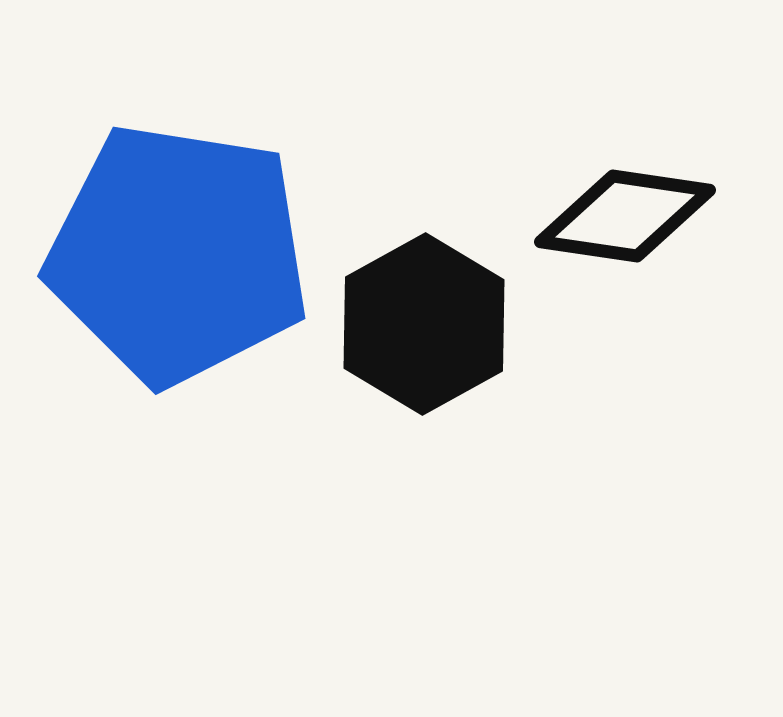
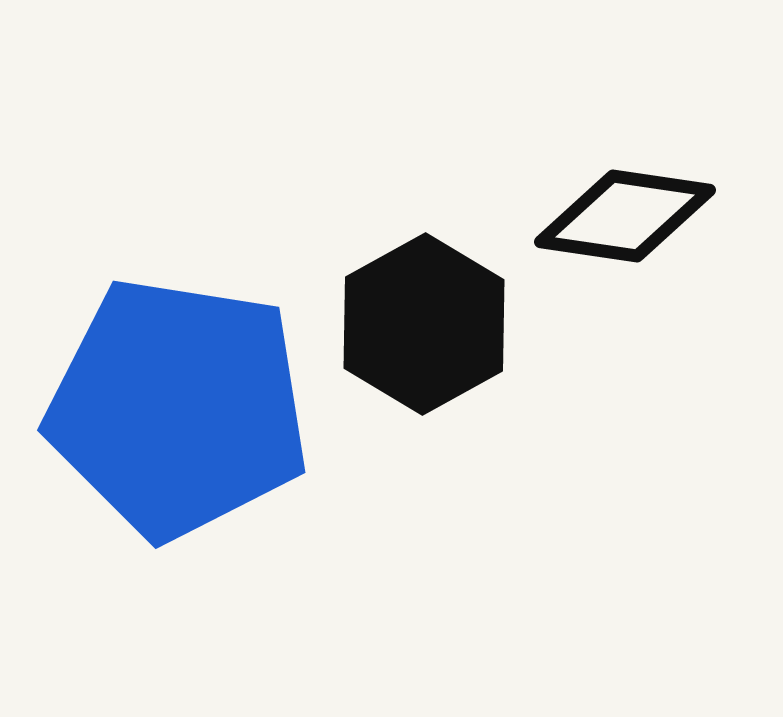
blue pentagon: moved 154 px down
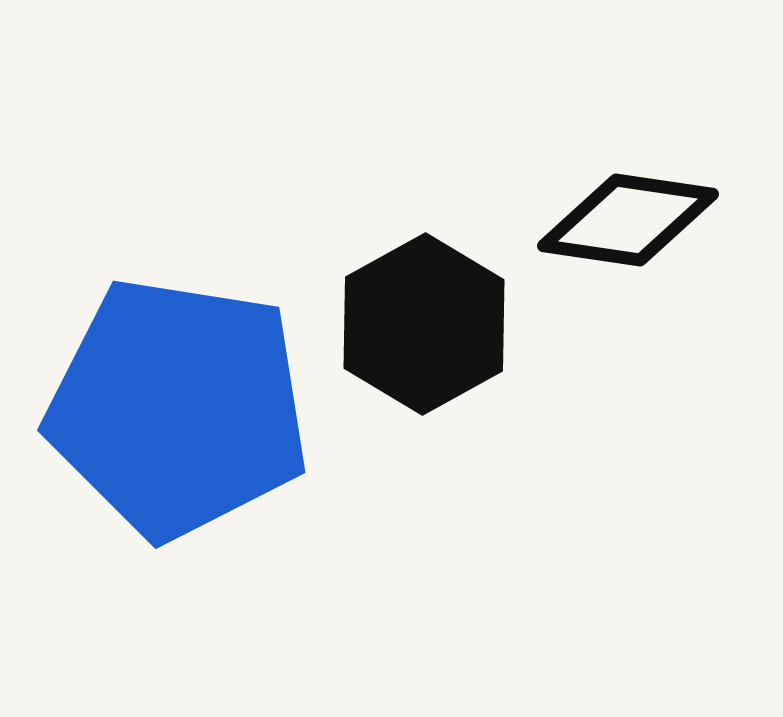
black diamond: moved 3 px right, 4 px down
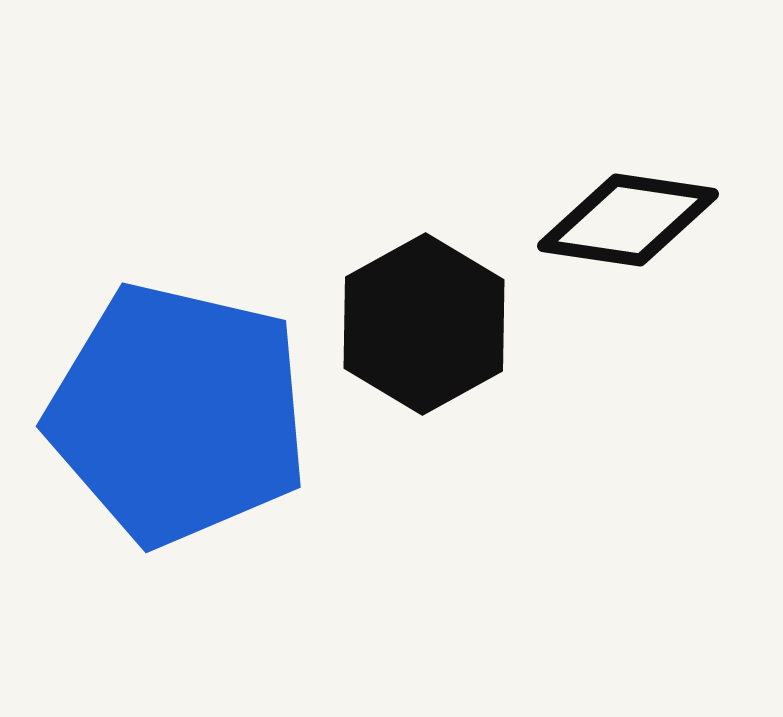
blue pentagon: moved 6 px down; rotated 4 degrees clockwise
